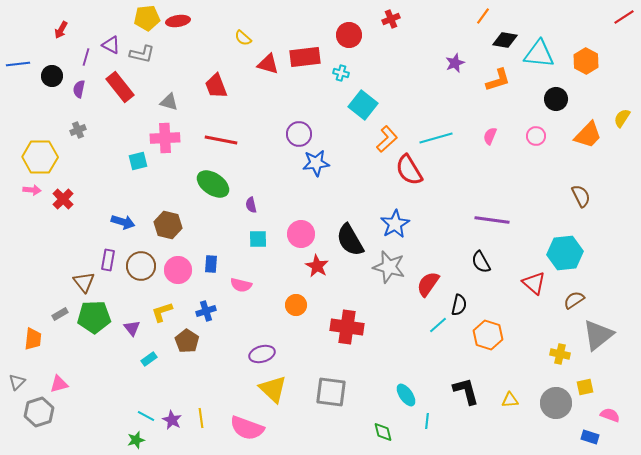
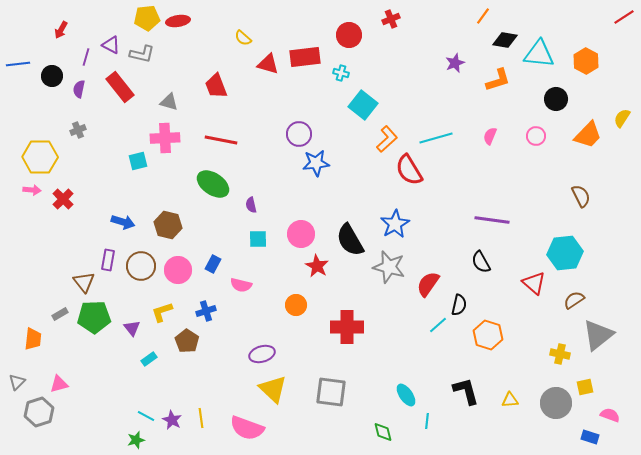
blue rectangle at (211, 264): moved 2 px right; rotated 24 degrees clockwise
red cross at (347, 327): rotated 8 degrees counterclockwise
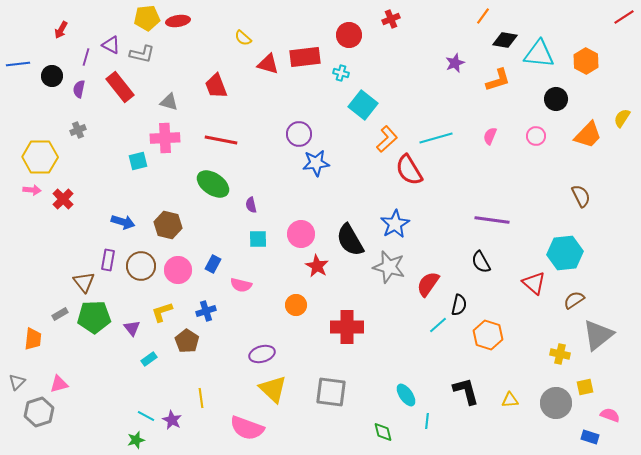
yellow line at (201, 418): moved 20 px up
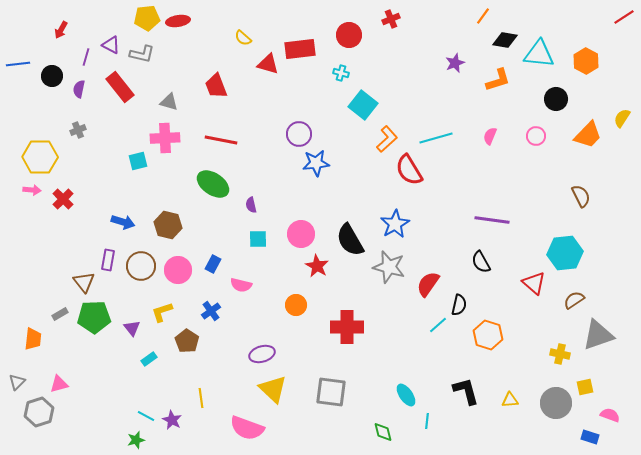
red rectangle at (305, 57): moved 5 px left, 8 px up
blue cross at (206, 311): moved 5 px right; rotated 18 degrees counterclockwise
gray triangle at (598, 335): rotated 20 degrees clockwise
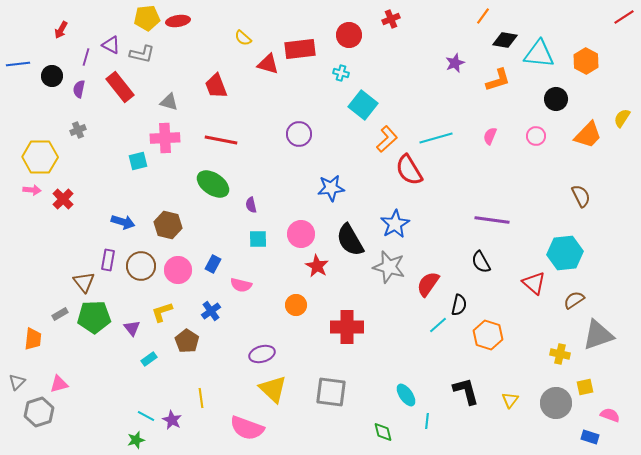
blue star at (316, 163): moved 15 px right, 25 px down
yellow triangle at (510, 400): rotated 48 degrees counterclockwise
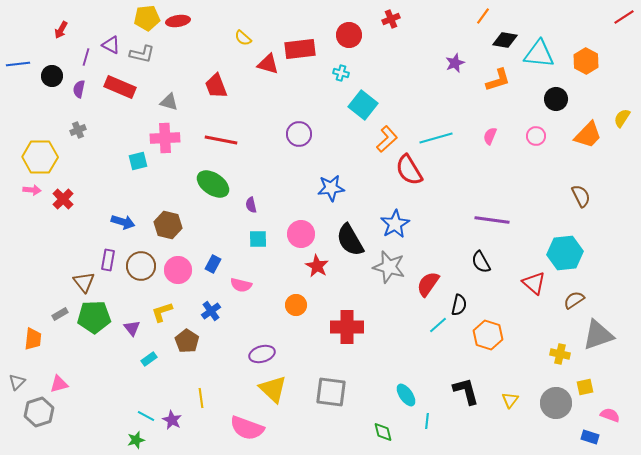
red rectangle at (120, 87): rotated 28 degrees counterclockwise
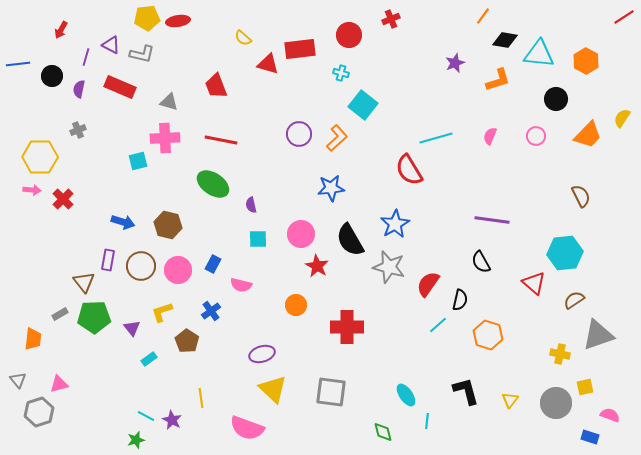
orange L-shape at (387, 139): moved 50 px left, 1 px up
black semicircle at (459, 305): moved 1 px right, 5 px up
gray triangle at (17, 382): moved 1 px right, 2 px up; rotated 24 degrees counterclockwise
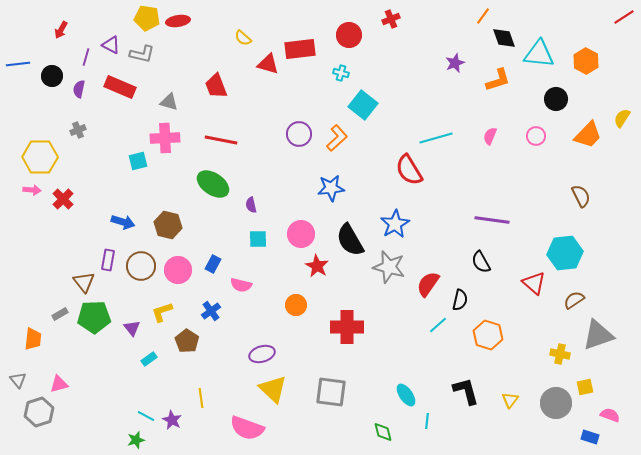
yellow pentagon at (147, 18): rotated 15 degrees clockwise
black diamond at (505, 40): moved 1 px left, 2 px up; rotated 60 degrees clockwise
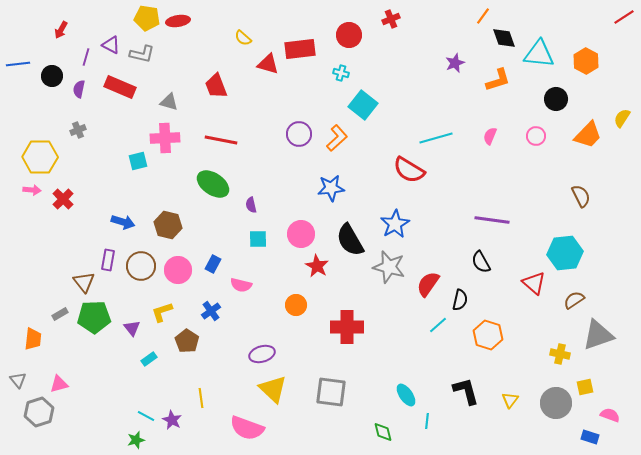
red semicircle at (409, 170): rotated 28 degrees counterclockwise
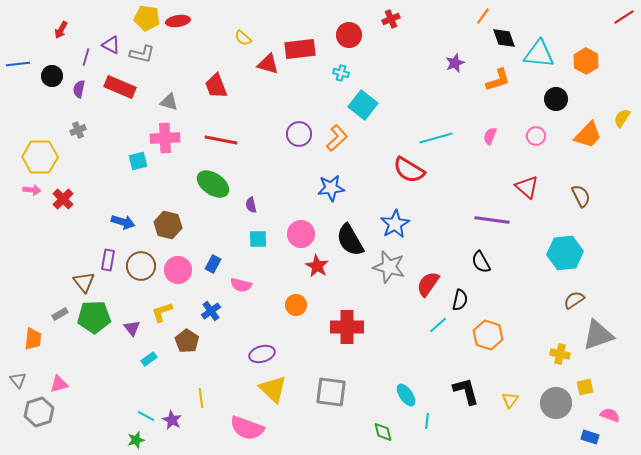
red triangle at (534, 283): moved 7 px left, 96 px up
